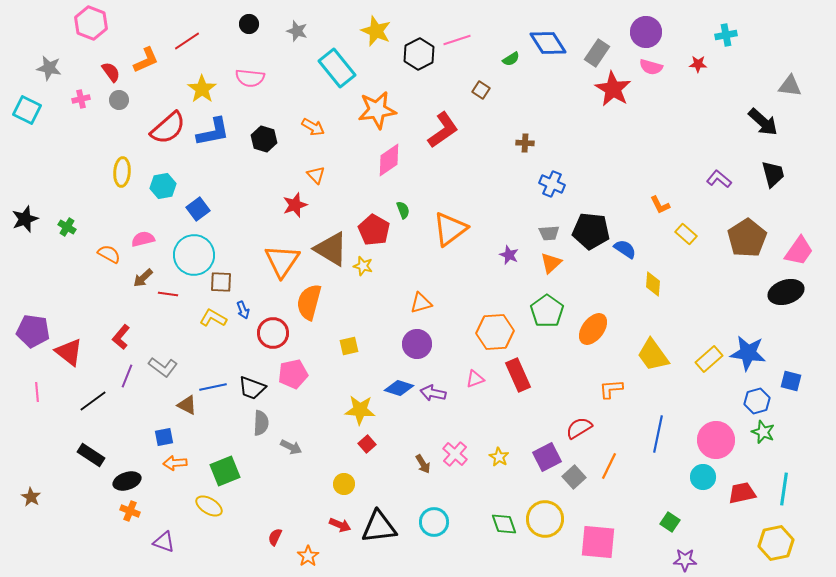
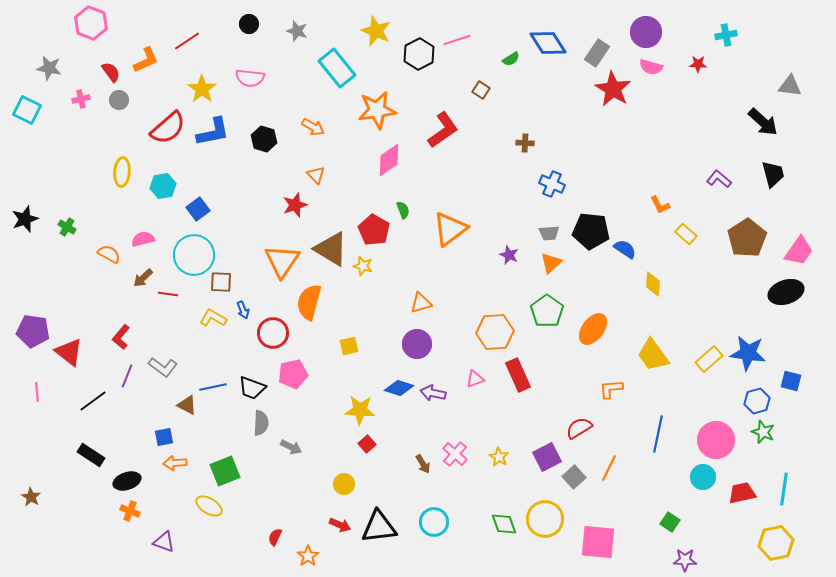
orange line at (609, 466): moved 2 px down
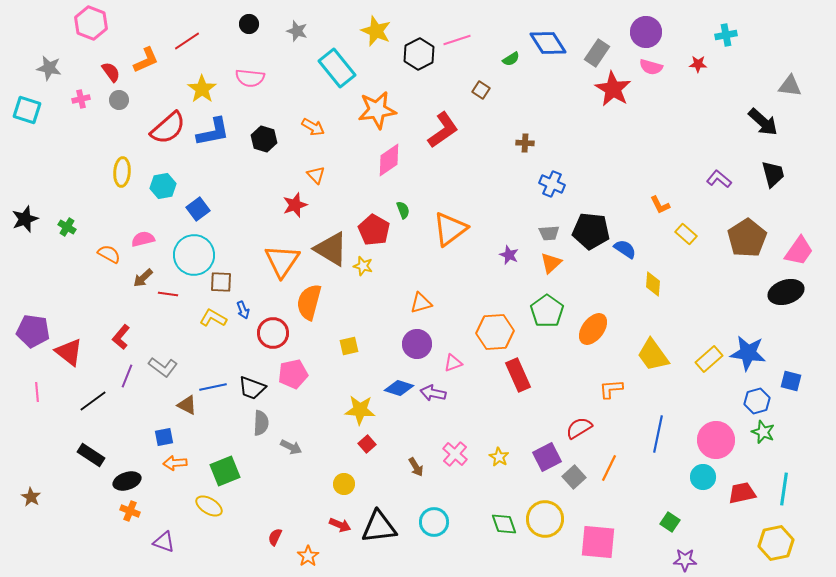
cyan square at (27, 110): rotated 8 degrees counterclockwise
pink triangle at (475, 379): moved 22 px left, 16 px up
brown arrow at (423, 464): moved 7 px left, 3 px down
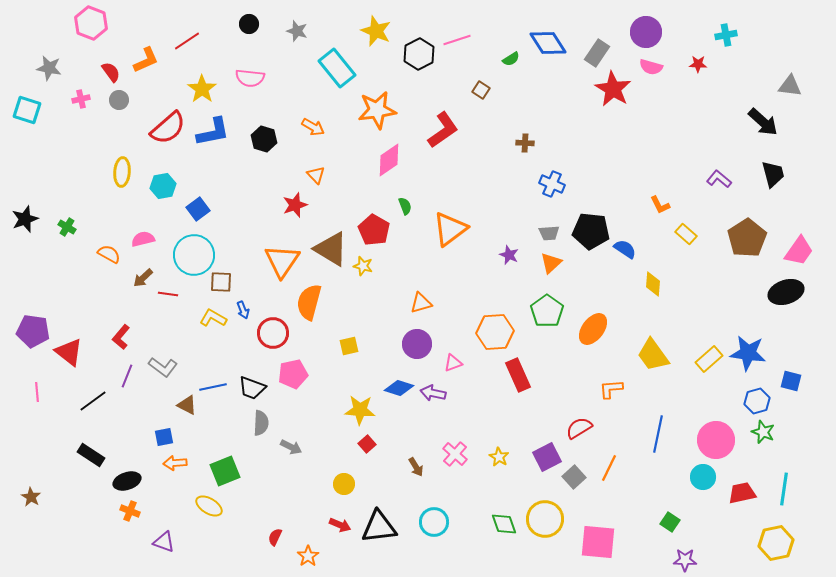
green semicircle at (403, 210): moved 2 px right, 4 px up
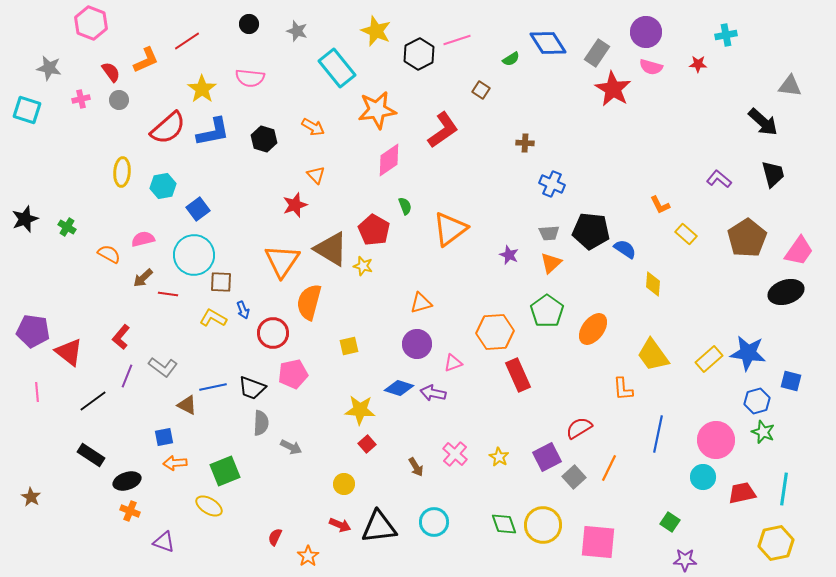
orange L-shape at (611, 389): moved 12 px right; rotated 90 degrees counterclockwise
yellow circle at (545, 519): moved 2 px left, 6 px down
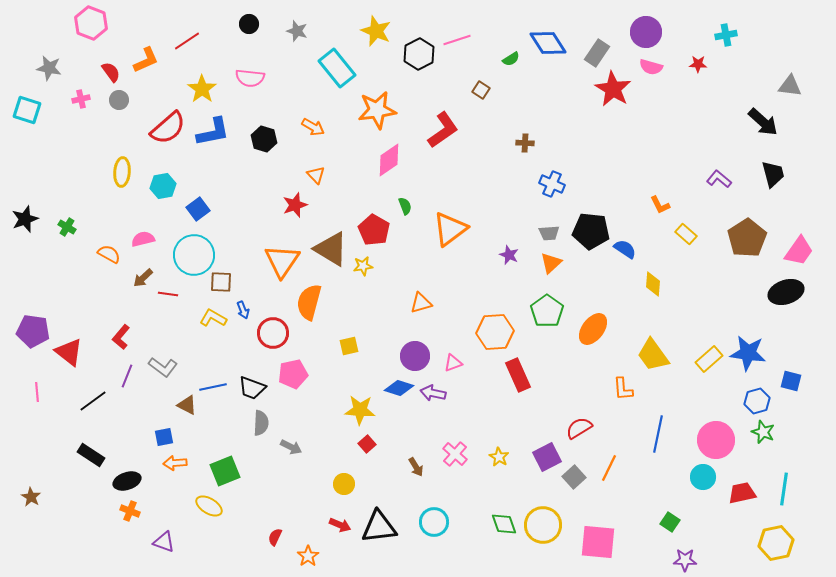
yellow star at (363, 266): rotated 24 degrees counterclockwise
purple circle at (417, 344): moved 2 px left, 12 px down
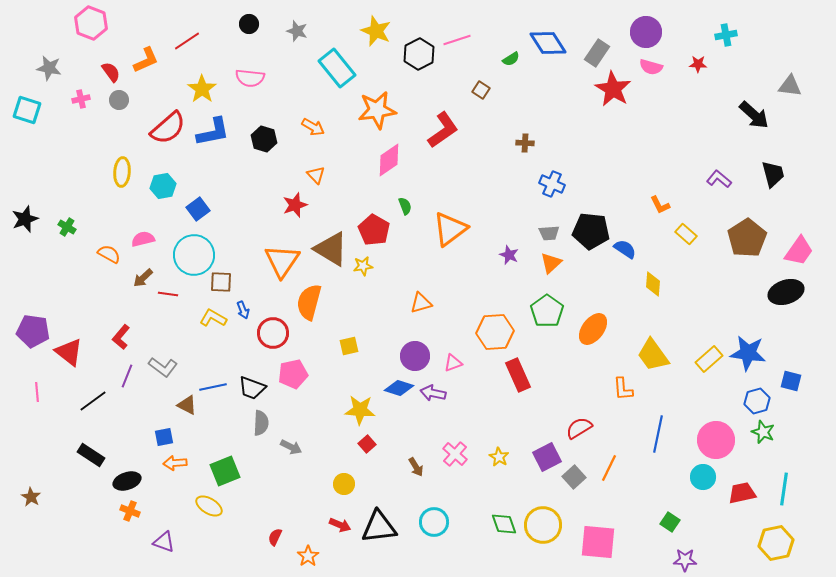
black arrow at (763, 122): moved 9 px left, 7 px up
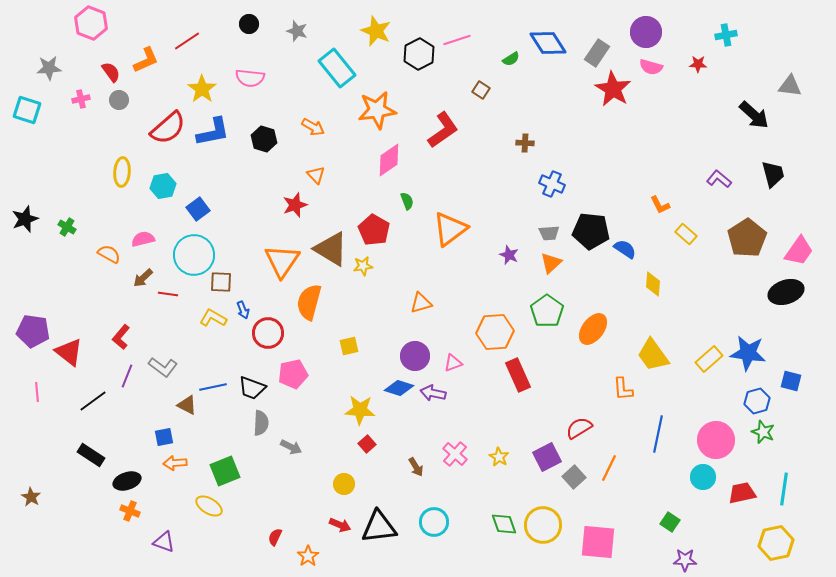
gray star at (49, 68): rotated 15 degrees counterclockwise
green semicircle at (405, 206): moved 2 px right, 5 px up
red circle at (273, 333): moved 5 px left
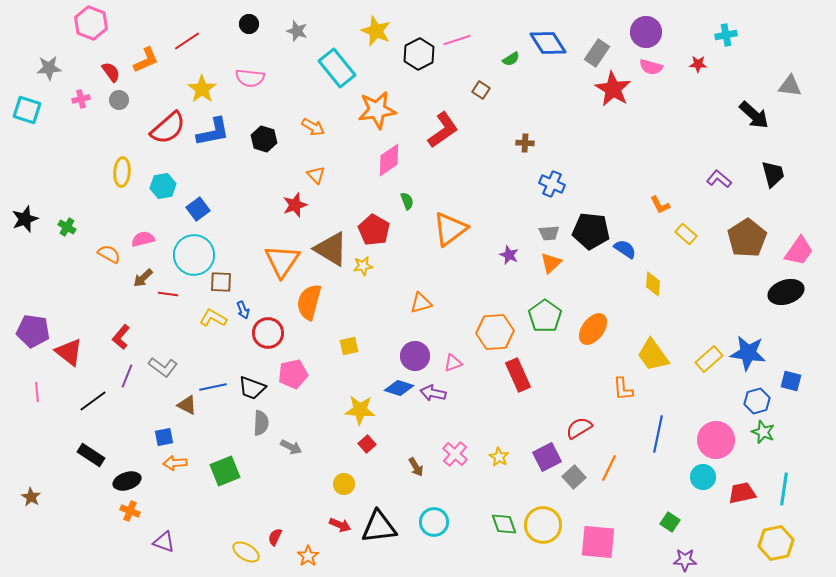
green pentagon at (547, 311): moved 2 px left, 5 px down
yellow ellipse at (209, 506): moved 37 px right, 46 px down
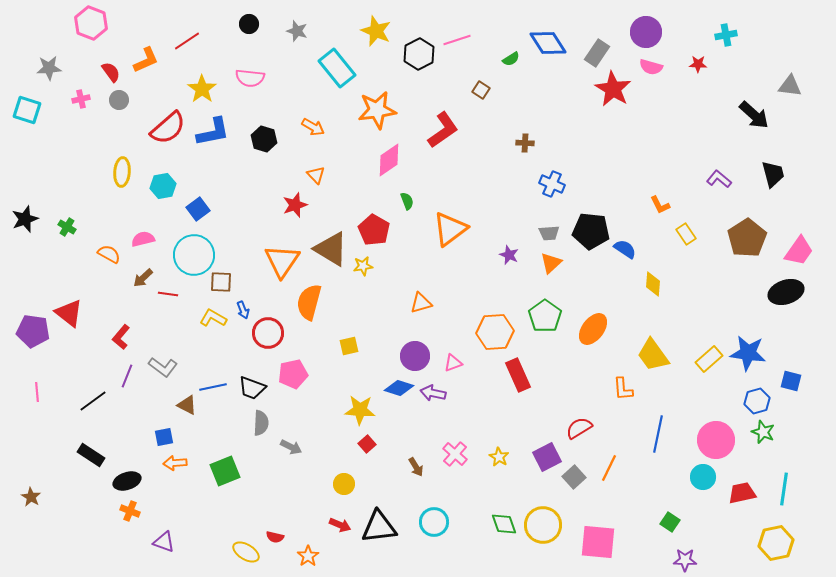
yellow rectangle at (686, 234): rotated 15 degrees clockwise
red triangle at (69, 352): moved 39 px up
red semicircle at (275, 537): rotated 102 degrees counterclockwise
